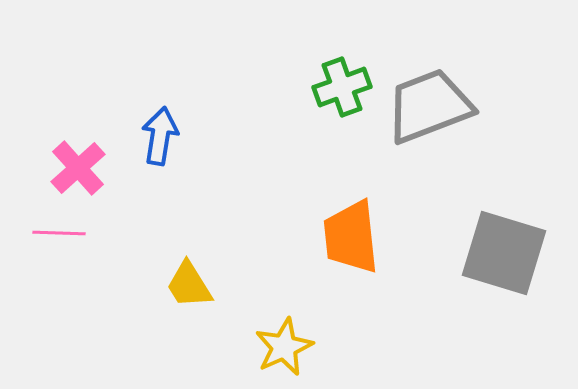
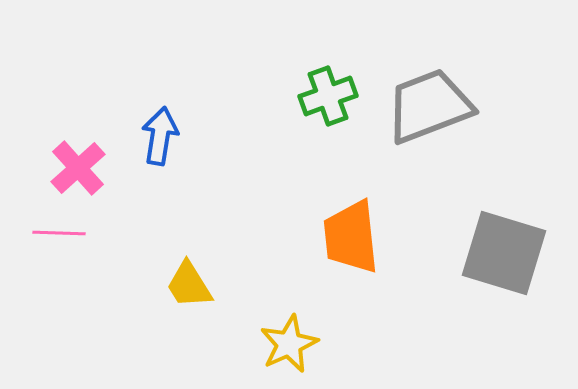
green cross: moved 14 px left, 9 px down
yellow star: moved 5 px right, 3 px up
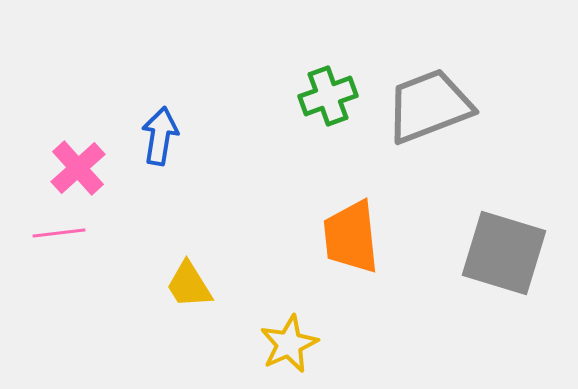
pink line: rotated 9 degrees counterclockwise
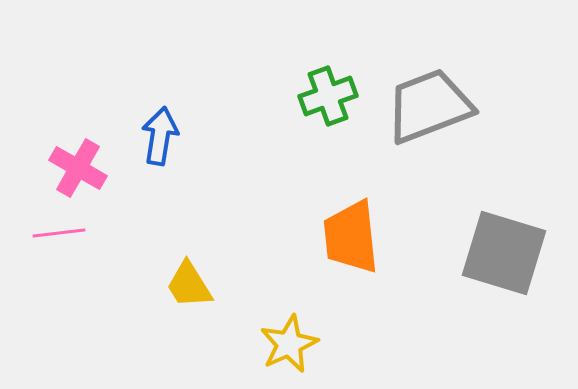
pink cross: rotated 18 degrees counterclockwise
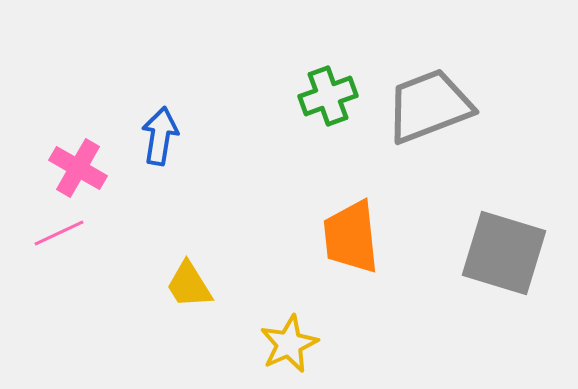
pink line: rotated 18 degrees counterclockwise
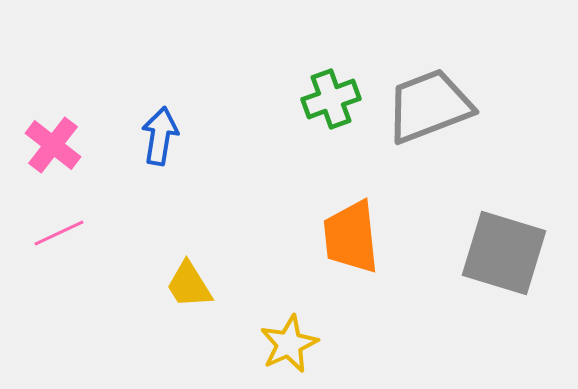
green cross: moved 3 px right, 3 px down
pink cross: moved 25 px left, 23 px up; rotated 8 degrees clockwise
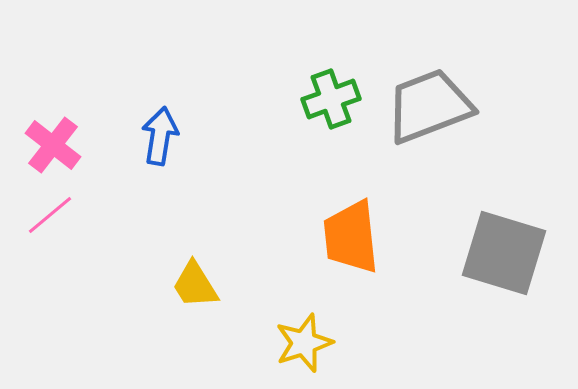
pink line: moved 9 px left, 18 px up; rotated 15 degrees counterclockwise
yellow trapezoid: moved 6 px right
yellow star: moved 15 px right, 1 px up; rotated 6 degrees clockwise
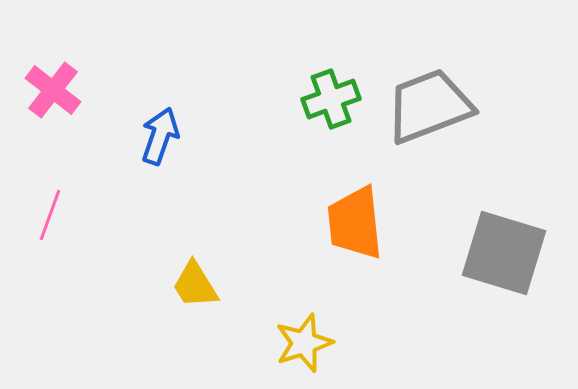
blue arrow: rotated 10 degrees clockwise
pink cross: moved 55 px up
pink line: rotated 30 degrees counterclockwise
orange trapezoid: moved 4 px right, 14 px up
